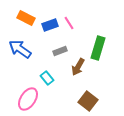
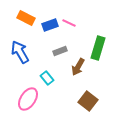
pink line: rotated 32 degrees counterclockwise
blue arrow: moved 3 px down; rotated 25 degrees clockwise
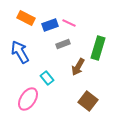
gray rectangle: moved 3 px right, 7 px up
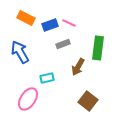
green rectangle: rotated 10 degrees counterclockwise
cyan rectangle: rotated 64 degrees counterclockwise
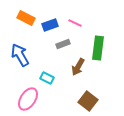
pink line: moved 6 px right
blue arrow: moved 3 px down
cyan rectangle: rotated 40 degrees clockwise
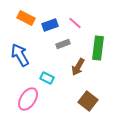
pink line: rotated 16 degrees clockwise
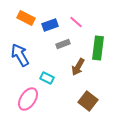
pink line: moved 1 px right, 1 px up
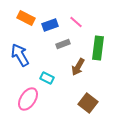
brown square: moved 2 px down
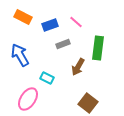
orange rectangle: moved 3 px left, 1 px up
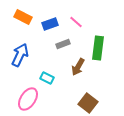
blue rectangle: moved 1 px up
blue arrow: rotated 55 degrees clockwise
